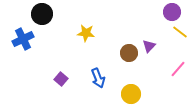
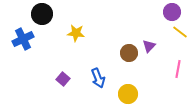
yellow star: moved 10 px left
pink line: rotated 30 degrees counterclockwise
purple square: moved 2 px right
yellow circle: moved 3 px left
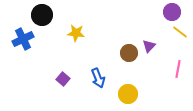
black circle: moved 1 px down
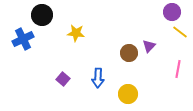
blue arrow: rotated 24 degrees clockwise
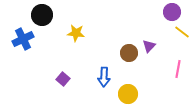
yellow line: moved 2 px right
blue arrow: moved 6 px right, 1 px up
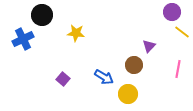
brown circle: moved 5 px right, 12 px down
blue arrow: rotated 60 degrees counterclockwise
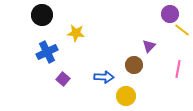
purple circle: moved 2 px left, 2 px down
yellow line: moved 2 px up
blue cross: moved 24 px right, 13 px down
blue arrow: rotated 30 degrees counterclockwise
yellow circle: moved 2 px left, 2 px down
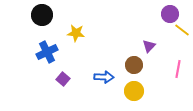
yellow circle: moved 8 px right, 5 px up
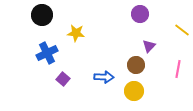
purple circle: moved 30 px left
blue cross: moved 1 px down
brown circle: moved 2 px right
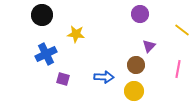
yellow star: moved 1 px down
blue cross: moved 1 px left, 1 px down
purple square: rotated 24 degrees counterclockwise
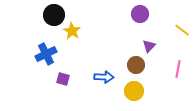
black circle: moved 12 px right
yellow star: moved 4 px left, 3 px up; rotated 24 degrees clockwise
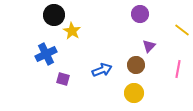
blue arrow: moved 2 px left, 7 px up; rotated 24 degrees counterclockwise
yellow circle: moved 2 px down
